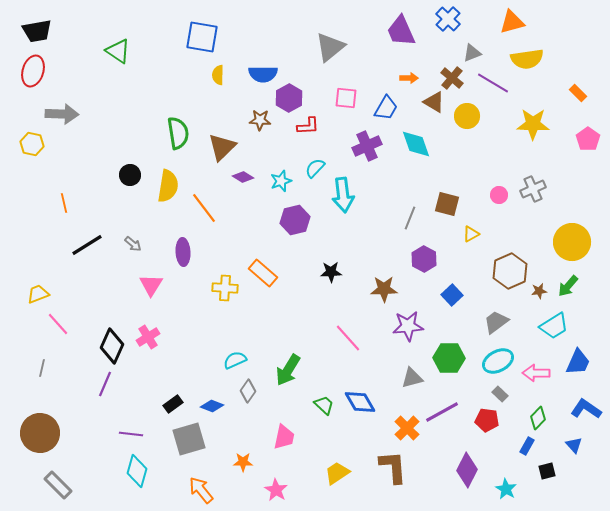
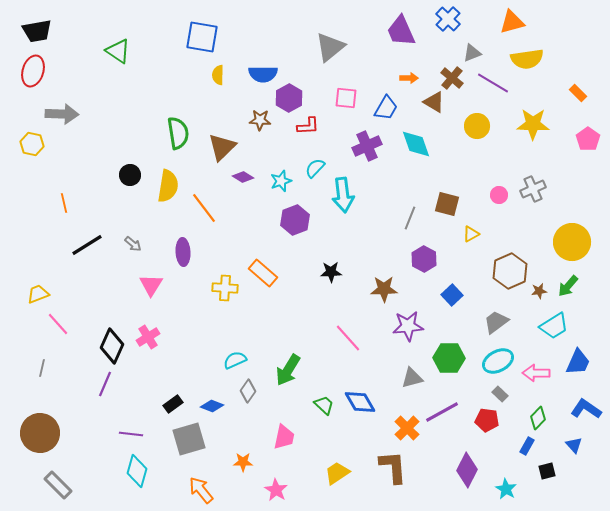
yellow circle at (467, 116): moved 10 px right, 10 px down
purple hexagon at (295, 220): rotated 8 degrees counterclockwise
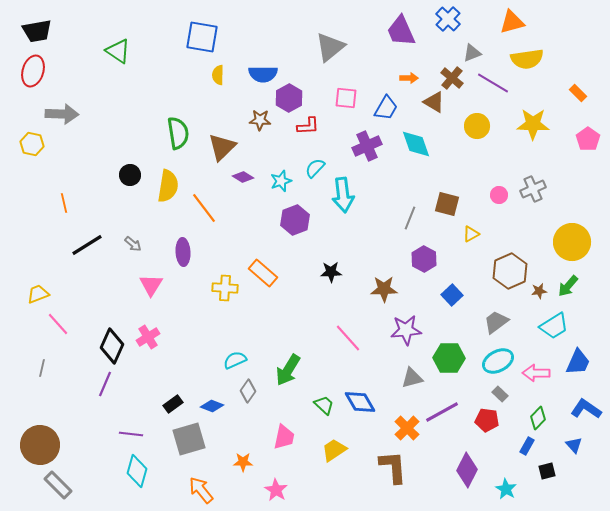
purple star at (408, 326): moved 2 px left, 4 px down
brown circle at (40, 433): moved 12 px down
yellow trapezoid at (337, 473): moved 3 px left, 23 px up
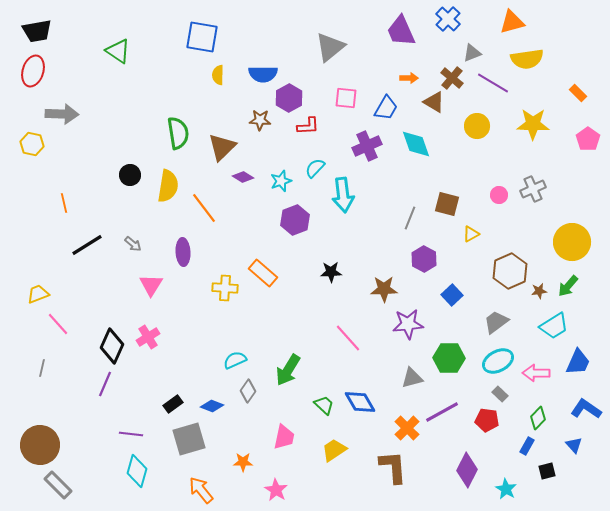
purple star at (406, 330): moved 2 px right, 6 px up
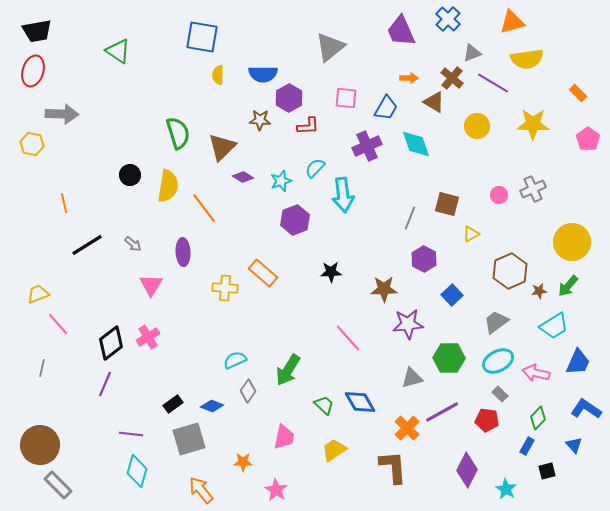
green semicircle at (178, 133): rotated 8 degrees counterclockwise
black diamond at (112, 346): moved 1 px left, 3 px up; rotated 28 degrees clockwise
pink arrow at (536, 373): rotated 12 degrees clockwise
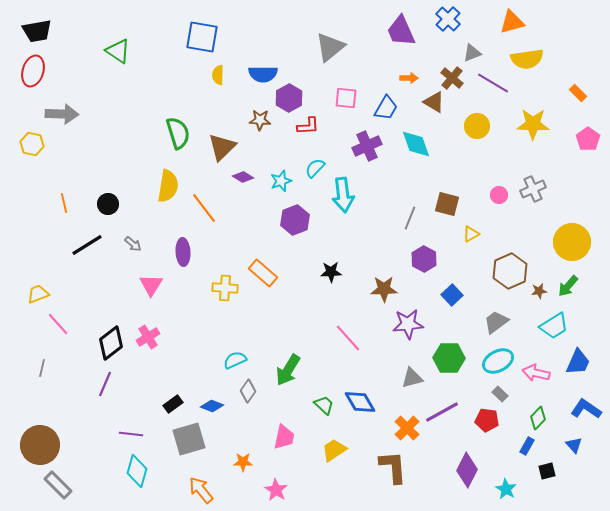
black circle at (130, 175): moved 22 px left, 29 px down
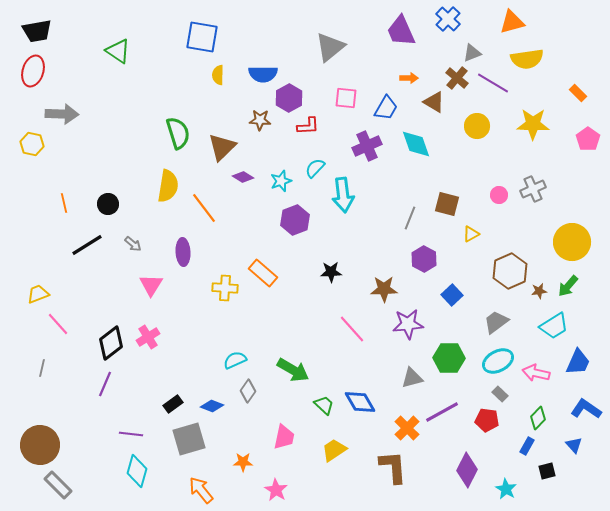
brown cross at (452, 78): moved 5 px right
pink line at (348, 338): moved 4 px right, 9 px up
green arrow at (288, 370): moved 5 px right; rotated 92 degrees counterclockwise
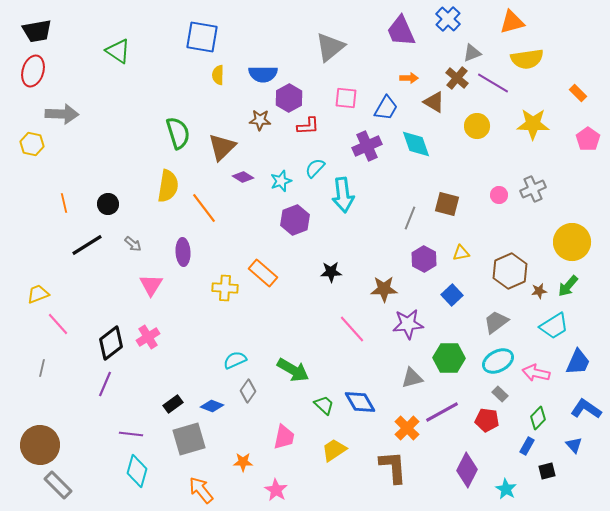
yellow triangle at (471, 234): moved 10 px left, 19 px down; rotated 18 degrees clockwise
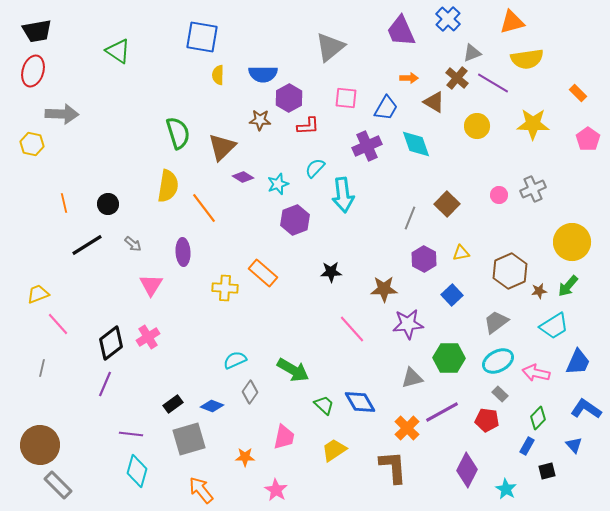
cyan star at (281, 181): moved 3 px left, 3 px down
brown square at (447, 204): rotated 30 degrees clockwise
gray diamond at (248, 391): moved 2 px right, 1 px down
orange star at (243, 462): moved 2 px right, 5 px up
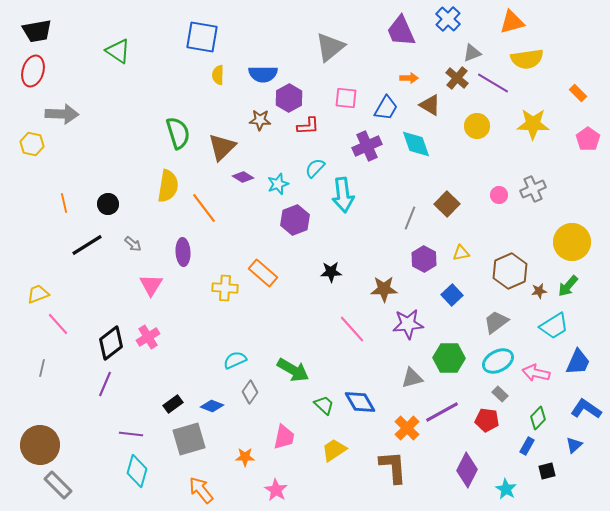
brown triangle at (434, 102): moved 4 px left, 3 px down
blue triangle at (574, 445): rotated 30 degrees clockwise
